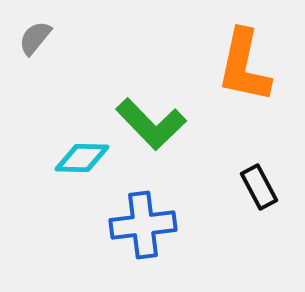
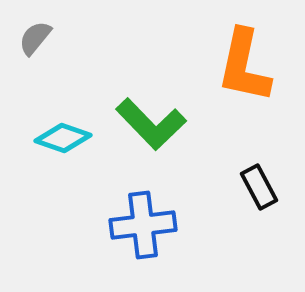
cyan diamond: moved 19 px left, 20 px up; rotated 18 degrees clockwise
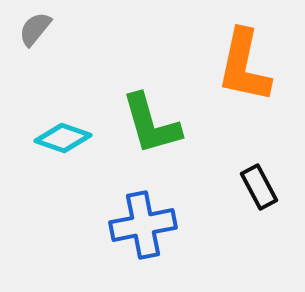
gray semicircle: moved 9 px up
green L-shape: rotated 28 degrees clockwise
blue cross: rotated 4 degrees counterclockwise
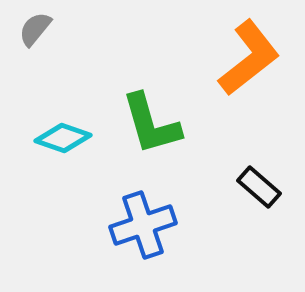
orange L-shape: moved 5 px right, 8 px up; rotated 140 degrees counterclockwise
black rectangle: rotated 21 degrees counterclockwise
blue cross: rotated 8 degrees counterclockwise
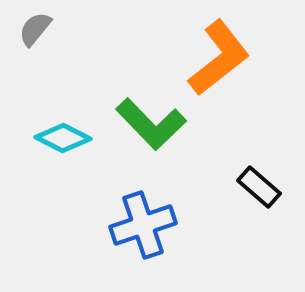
orange L-shape: moved 30 px left
green L-shape: rotated 28 degrees counterclockwise
cyan diamond: rotated 8 degrees clockwise
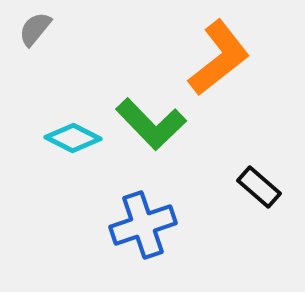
cyan diamond: moved 10 px right
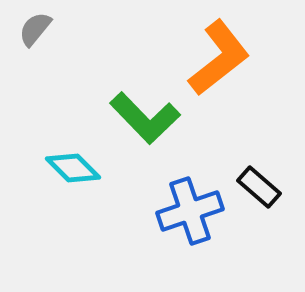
green L-shape: moved 6 px left, 6 px up
cyan diamond: moved 30 px down; rotated 18 degrees clockwise
blue cross: moved 47 px right, 14 px up
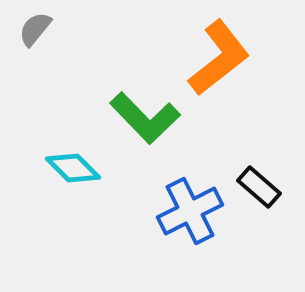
blue cross: rotated 8 degrees counterclockwise
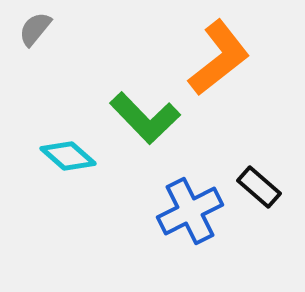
cyan diamond: moved 5 px left, 12 px up; rotated 4 degrees counterclockwise
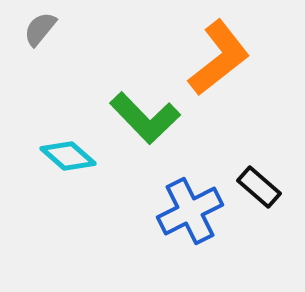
gray semicircle: moved 5 px right
